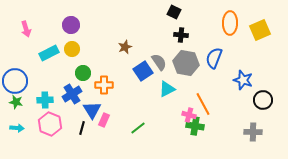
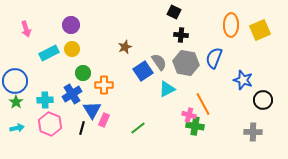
orange ellipse: moved 1 px right, 2 px down
green star: rotated 24 degrees clockwise
cyan arrow: rotated 16 degrees counterclockwise
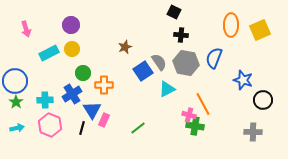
pink hexagon: moved 1 px down
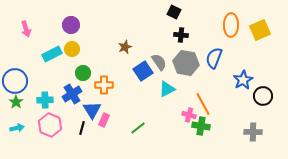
cyan rectangle: moved 3 px right, 1 px down
blue star: rotated 24 degrees clockwise
black circle: moved 4 px up
green cross: moved 6 px right
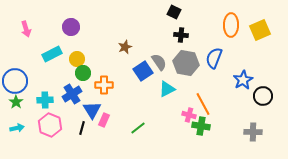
purple circle: moved 2 px down
yellow circle: moved 5 px right, 10 px down
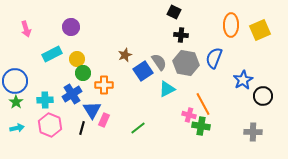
brown star: moved 8 px down
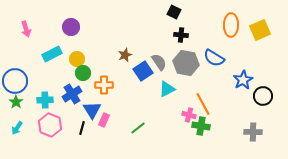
blue semicircle: rotated 80 degrees counterclockwise
cyan arrow: rotated 136 degrees clockwise
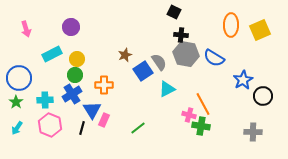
gray hexagon: moved 9 px up
green circle: moved 8 px left, 2 px down
blue circle: moved 4 px right, 3 px up
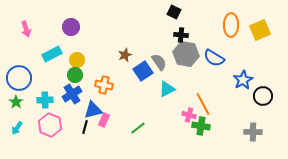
yellow circle: moved 1 px down
orange cross: rotated 12 degrees clockwise
blue triangle: moved 1 px right; rotated 48 degrees clockwise
black line: moved 3 px right, 1 px up
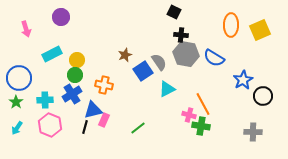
purple circle: moved 10 px left, 10 px up
